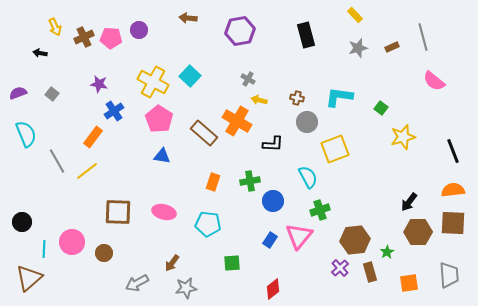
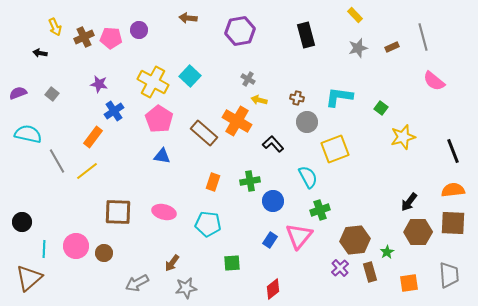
cyan semicircle at (26, 134): moved 2 px right; rotated 56 degrees counterclockwise
black L-shape at (273, 144): rotated 135 degrees counterclockwise
pink circle at (72, 242): moved 4 px right, 4 px down
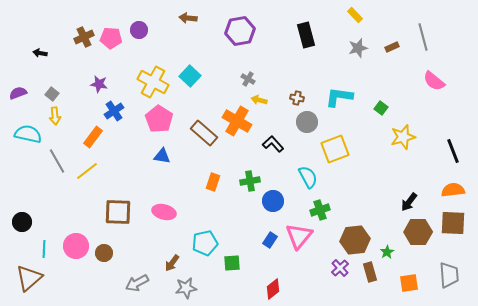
yellow arrow at (55, 27): moved 89 px down; rotated 18 degrees clockwise
cyan pentagon at (208, 224): moved 3 px left, 19 px down; rotated 20 degrees counterclockwise
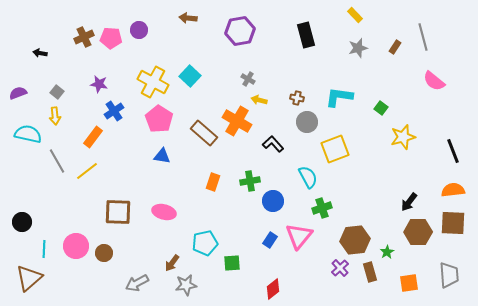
brown rectangle at (392, 47): moved 3 px right; rotated 32 degrees counterclockwise
gray square at (52, 94): moved 5 px right, 2 px up
green cross at (320, 210): moved 2 px right, 2 px up
gray star at (186, 288): moved 3 px up
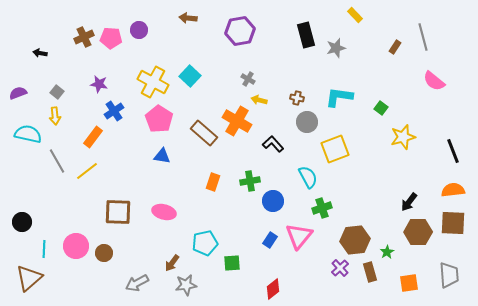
gray star at (358, 48): moved 22 px left
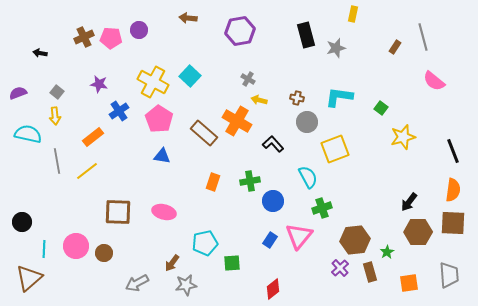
yellow rectangle at (355, 15): moved 2 px left, 1 px up; rotated 56 degrees clockwise
blue cross at (114, 111): moved 5 px right
orange rectangle at (93, 137): rotated 15 degrees clockwise
gray line at (57, 161): rotated 20 degrees clockwise
orange semicircle at (453, 190): rotated 105 degrees clockwise
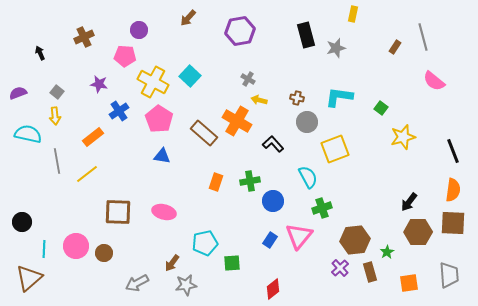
brown arrow at (188, 18): rotated 54 degrees counterclockwise
pink pentagon at (111, 38): moved 14 px right, 18 px down
black arrow at (40, 53): rotated 56 degrees clockwise
yellow line at (87, 171): moved 3 px down
orange rectangle at (213, 182): moved 3 px right
